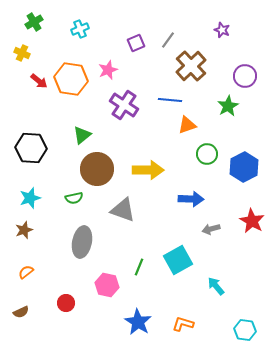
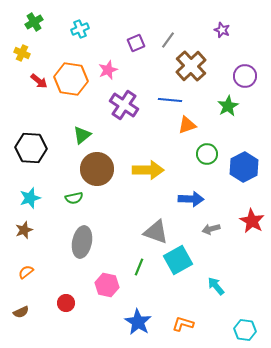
gray triangle: moved 33 px right, 22 px down
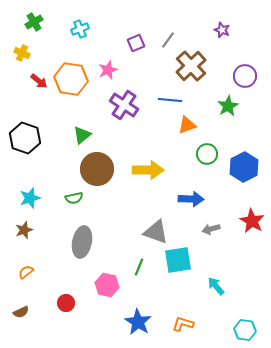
black hexagon: moved 6 px left, 10 px up; rotated 16 degrees clockwise
cyan square: rotated 20 degrees clockwise
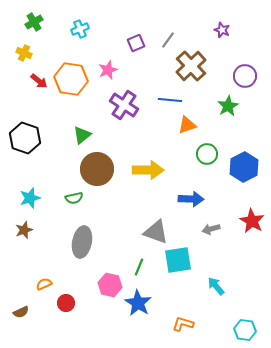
yellow cross: moved 2 px right
orange semicircle: moved 18 px right, 12 px down; rotated 14 degrees clockwise
pink hexagon: moved 3 px right
blue star: moved 19 px up
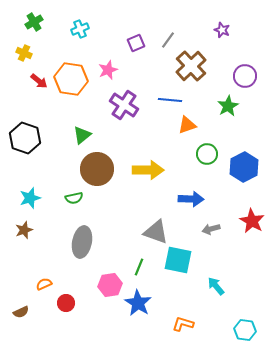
cyan square: rotated 20 degrees clockwise
pink hexagon: rotated 20 degrees counterclockwise
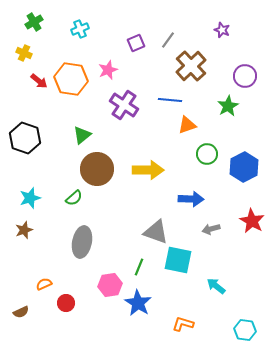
green semicircle: rotated 30 degrees counterclockwise
cyan arrow: rotated 12 degrees counterclockwise
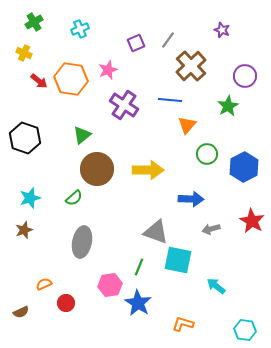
orange triangle: rotated 30 degrees counterclockwise
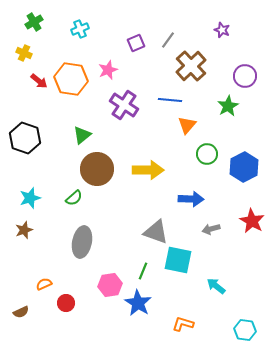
green line: moved 4 px right, 4 px down
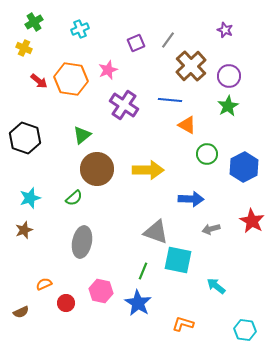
purple star: moved 3 px right
yellow cross: moved 5 px up
purple circle: moved 16 px left
orange triangle: rotated 42 degrees counterclockwise
pink hexagon: moved 9 px left, 6 px down; rotated 20 degrees clockwise
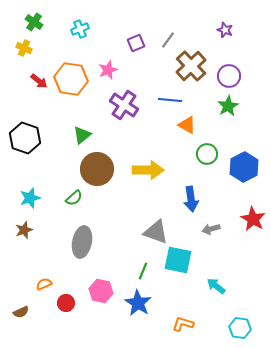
green cross: rotated 24 degrees counterclockwise
blue arrow: rotated 80 degrees clockwise
red star: moved 1 px right, 2 px up
cyan hexagon: moved 5 px left, 2 px up
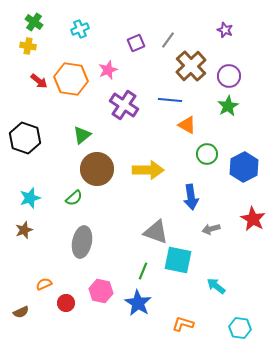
yellow cross: moved 4 px right, 2 px up; rotated 14 degrees counterclockwise
blue arrow: moved 2 px up
